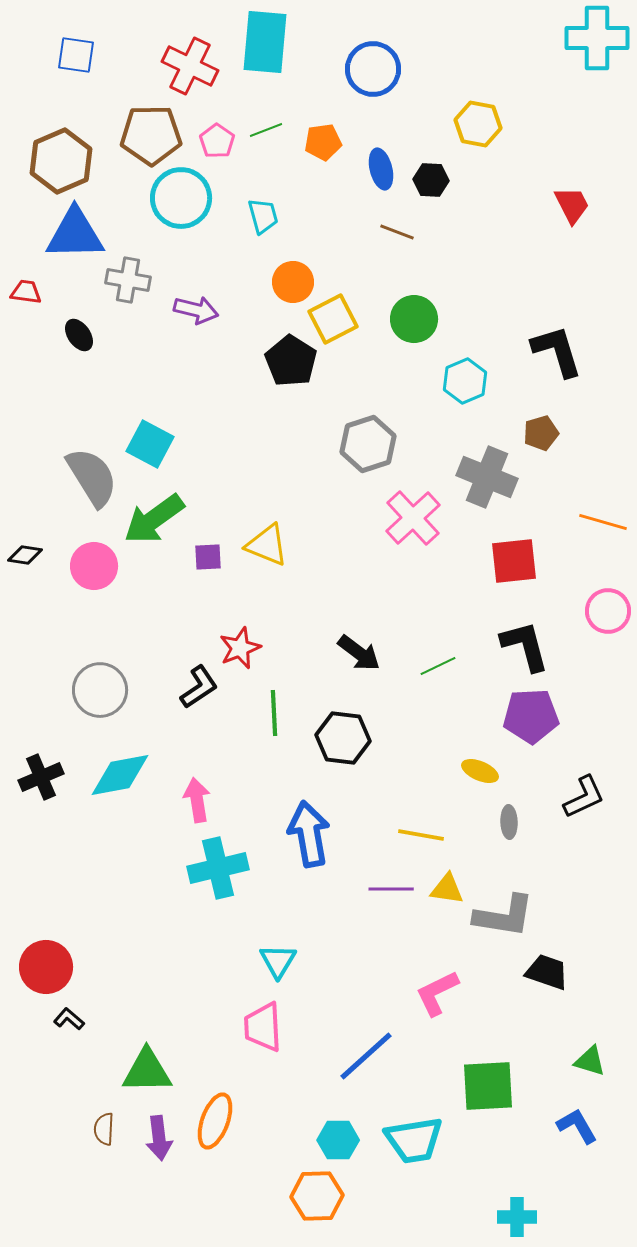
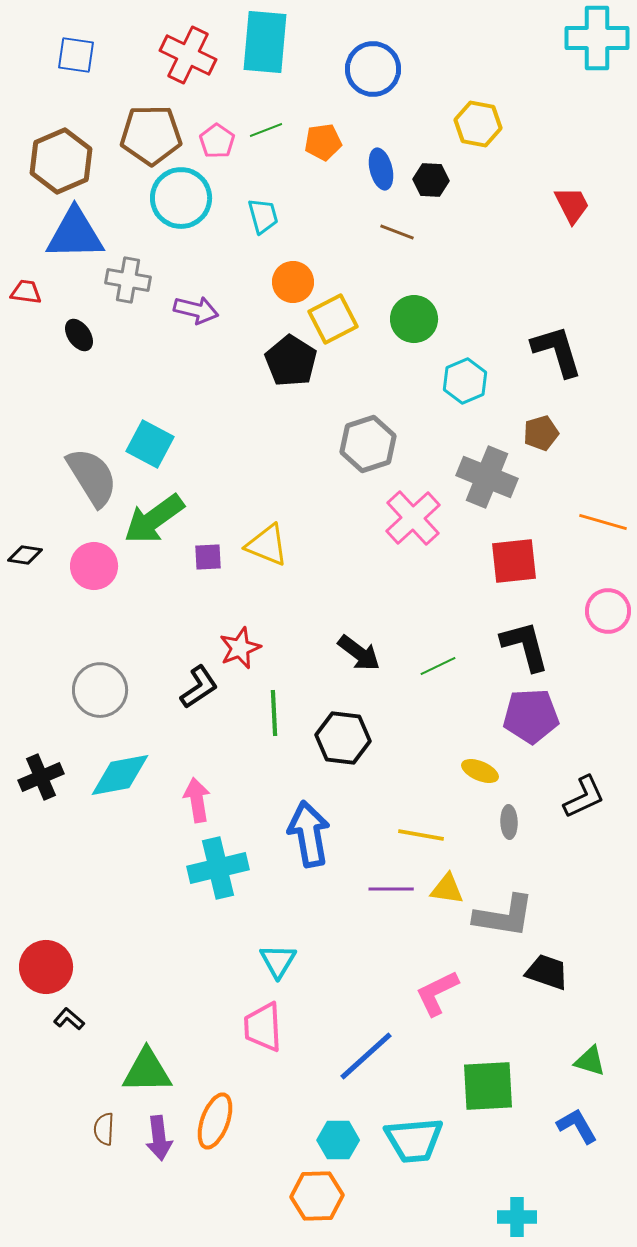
red cross at (190, 66): moved 2 px left, 11 px up
cyan trapezoid at (414, 1140): rotated 4 degrees clockwise
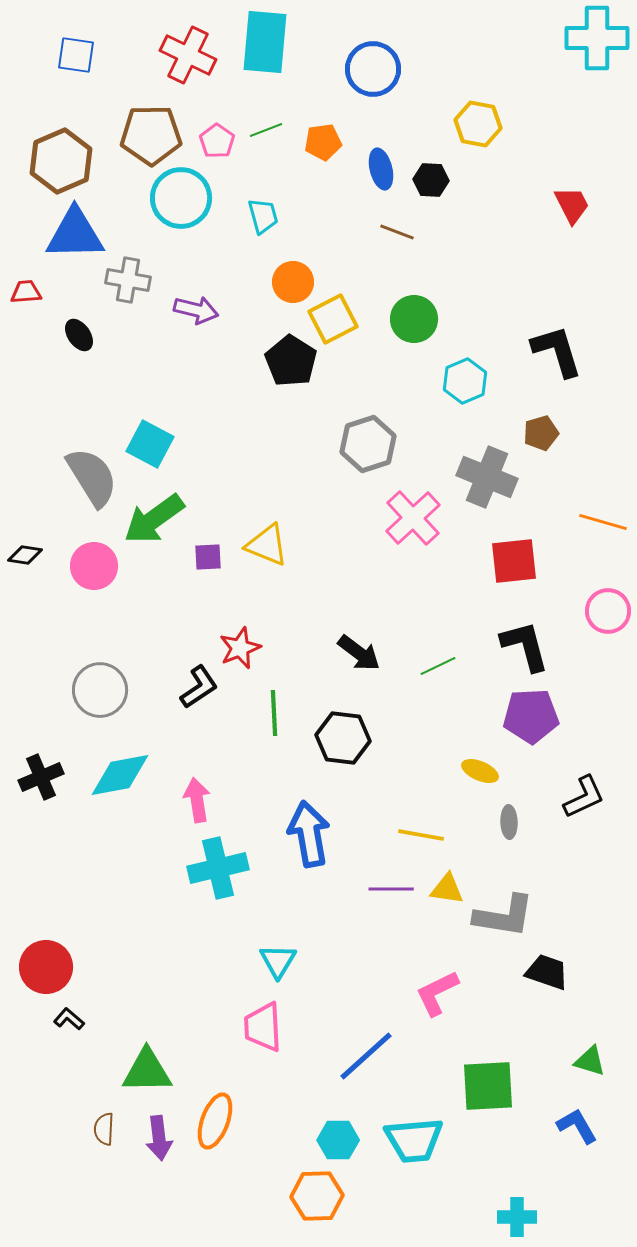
red trapezoid at (26, 292): rotated 12 degrees counterclockwise
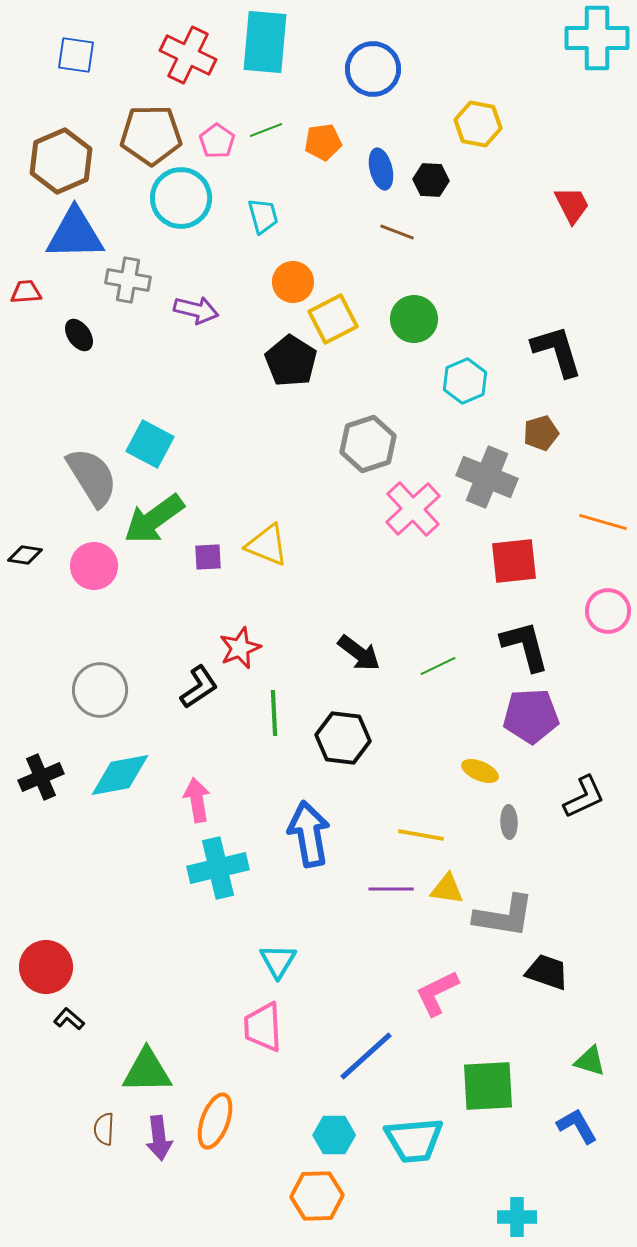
pink cross at (413, 518): moved 9 px up
cyan hexagon at (338, 1140): moved 4 px left, 5 px up
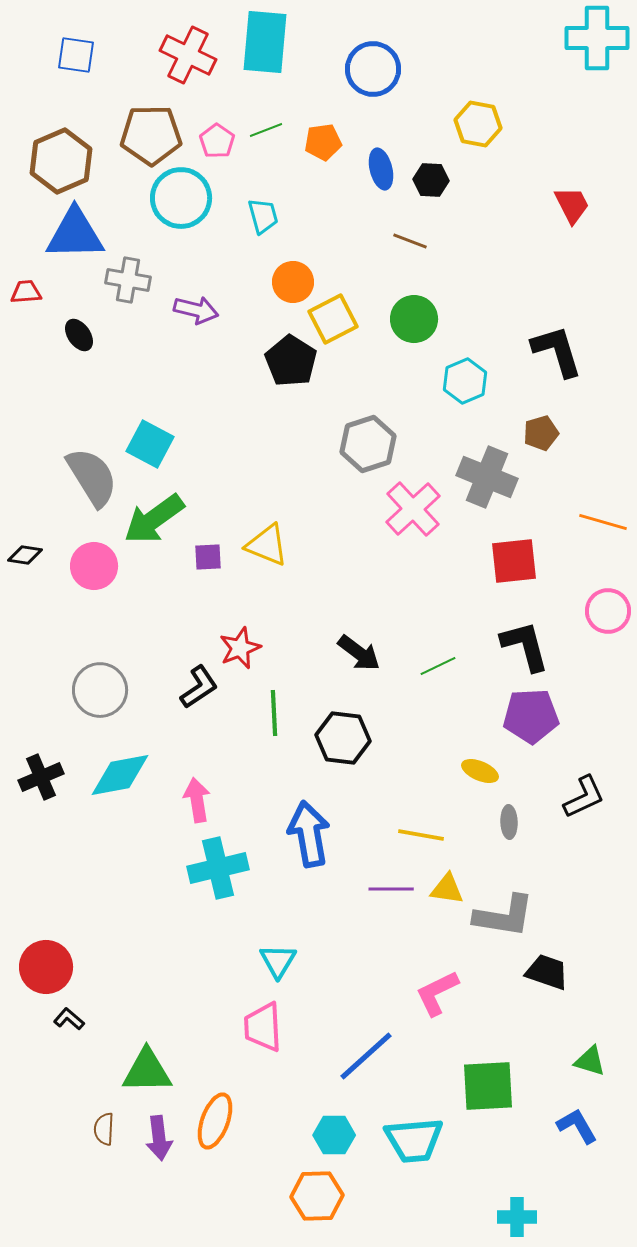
brown line at (397, 232): moved 13 px right, 9 px down
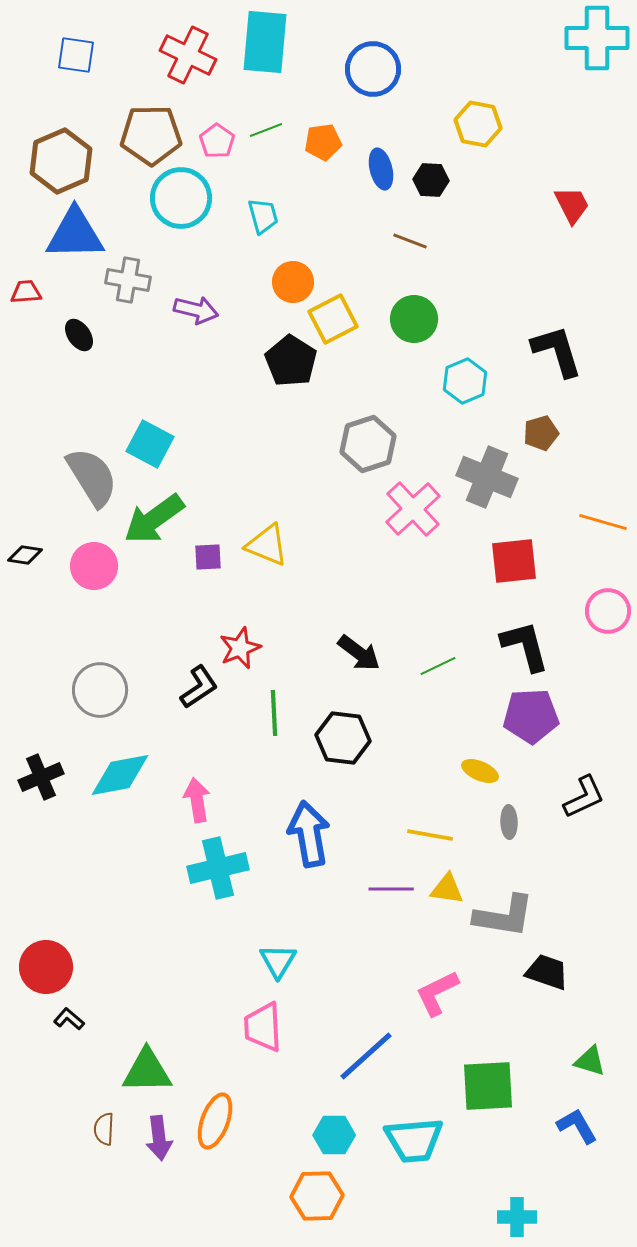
yellow line at (421, 835): moved 9 px right
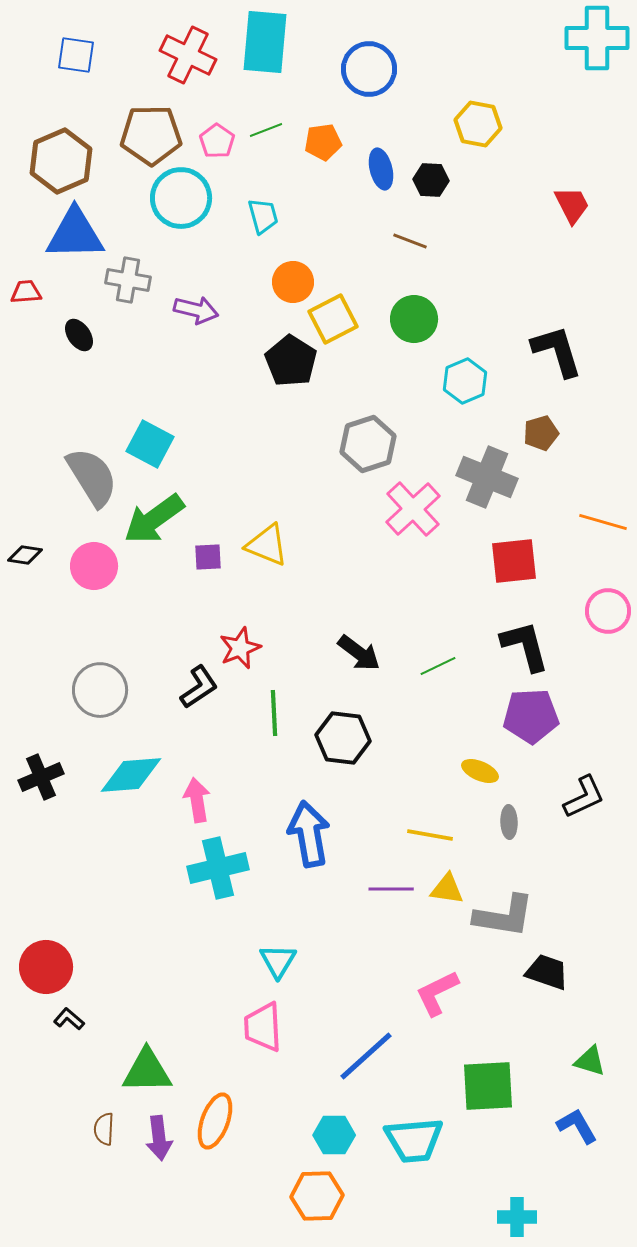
blue circle at (373, 69): moved 4 px left
cyan diamond at (120, 775): moved 11 px right; rotated 6 degrees clockwise
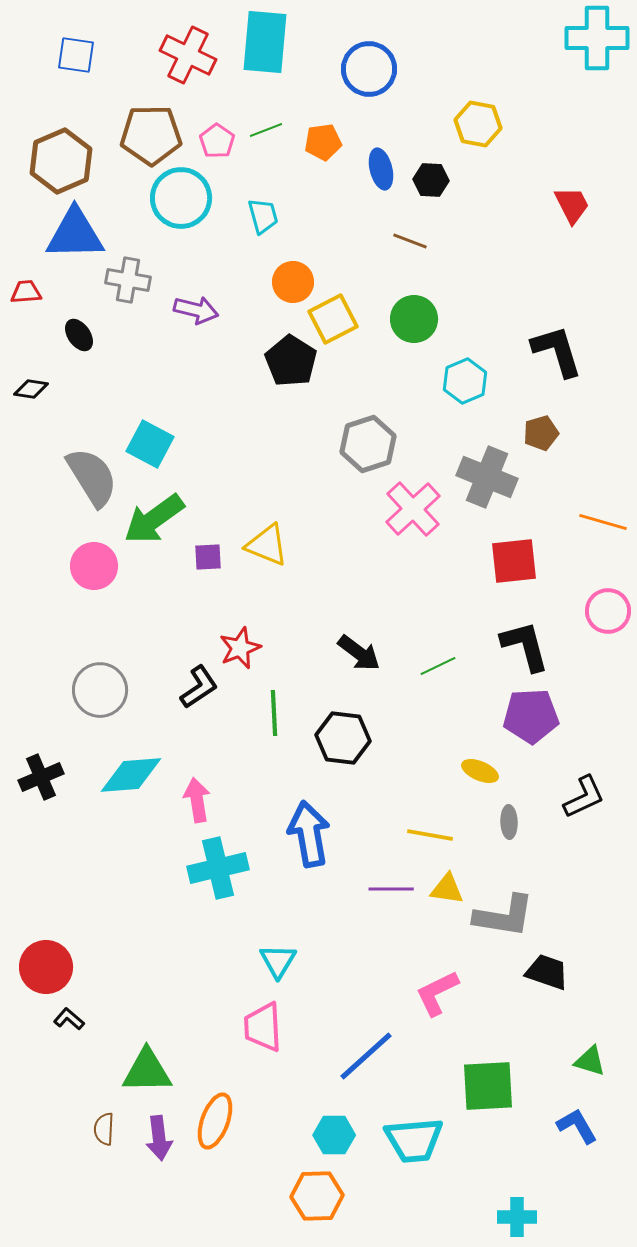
black diamond at (25, 555): moved 6 px right, 166 px up
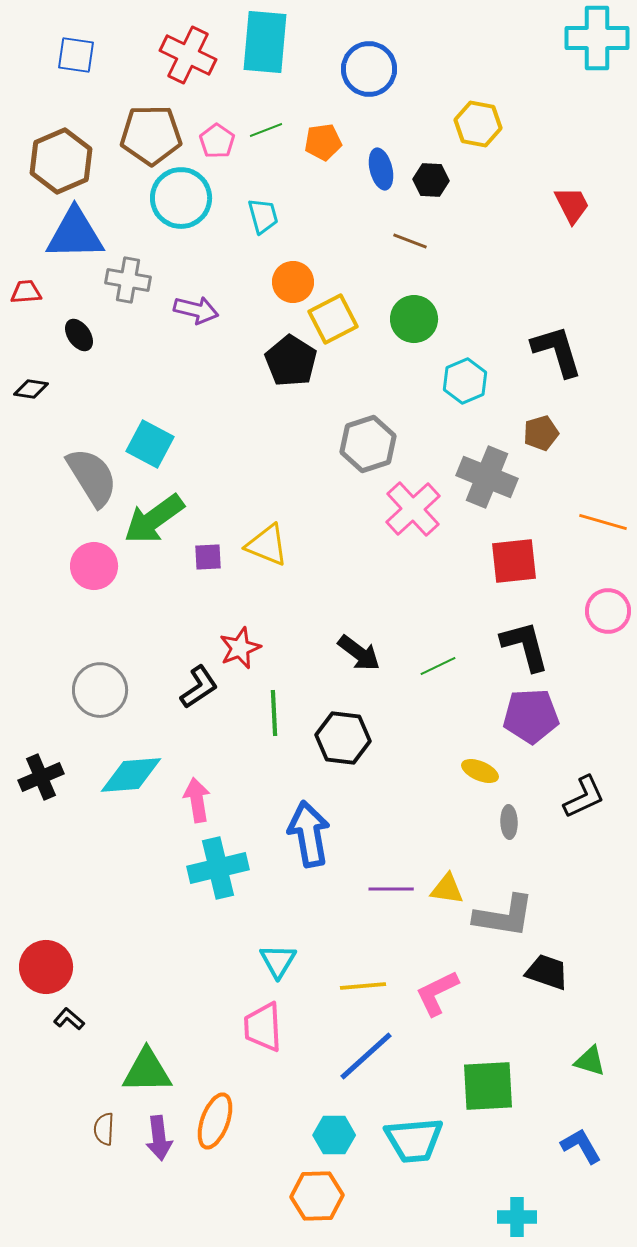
yellow line at (430, 835): moved 67 px left, 151 px down; rotated 15 degrees counterclockwise
blue L-shape at (577, 1126): moved 4 px right, 20 px down
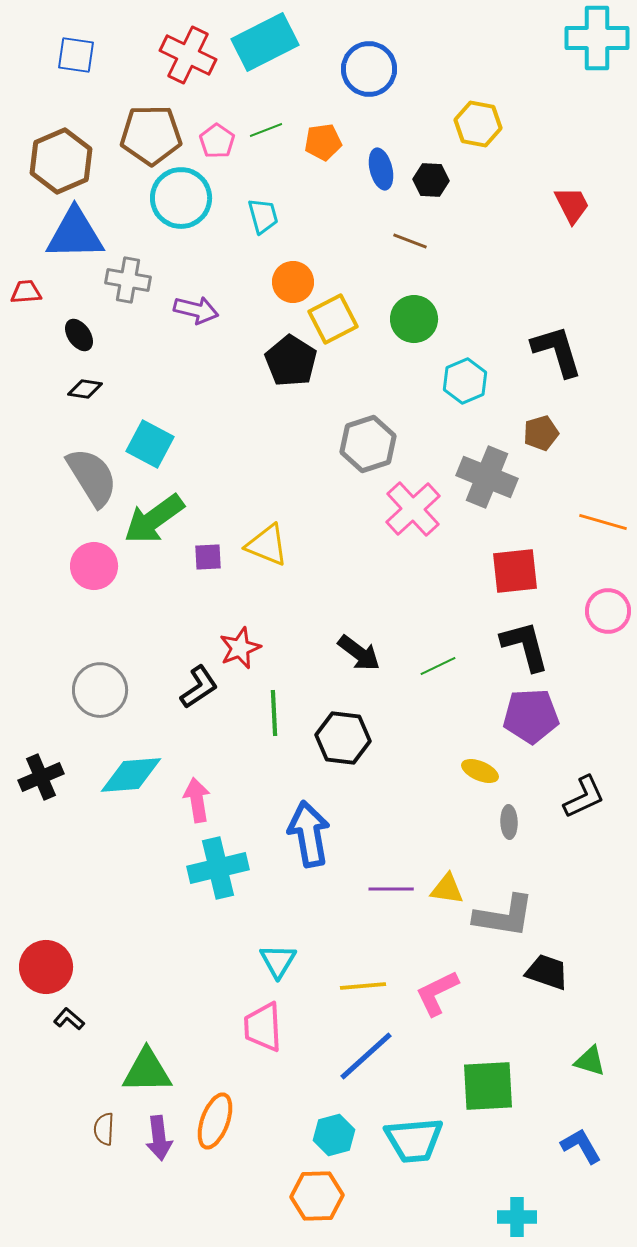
cyan rectangle at (265, 42): rotated 58 degrees clockwise
black diamond at (31, 389): moved 54 px right
red square at (514, 561): moved 1 px right, 10 px down
cyan hexagon at (334, 1135): rotated 15 degrees counterclockwise
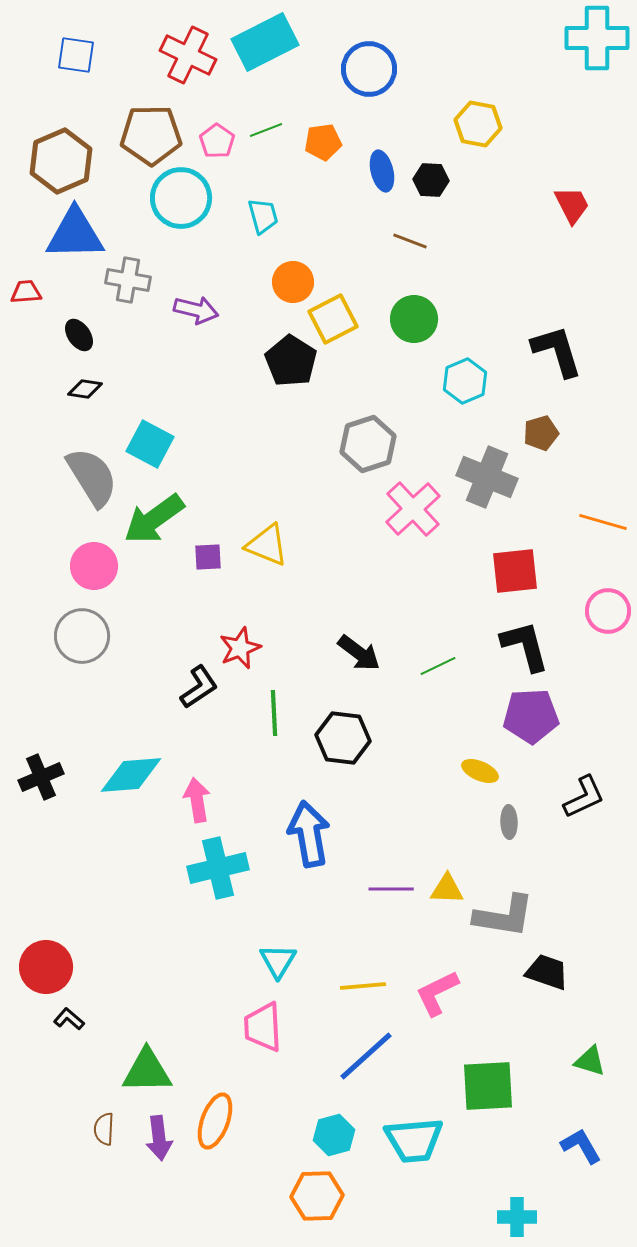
blue ellipse at (381, 169): moved 1 px right, 2 px down
gray circle at (100, 690): moved 18 px left, 54 px up
yellow triangle at (447, 889): rotated 6 degrees counterclockwise
